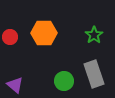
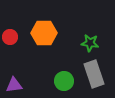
green star: moved 4 px left, 8 px down; rotated 30 degrees counterclockwise
purple triangle: moved 1 px left; rotated 48 degrees counterclockwise
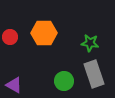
purple triangle: rotated 36 degrees clockwise
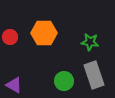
green star: moved 1 px up
gray rectangle: moved 1 px down
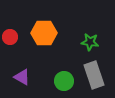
purple triangle: moved 8 px right, 8 px up
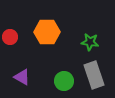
orange hexagon: moved 3 px right, 1 px up
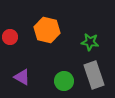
orange hexagon: moved 2 px up; rotated 15 degrees clockwise
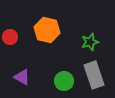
green star: rotated 24 degrees counterclockwise
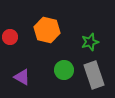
green circle: moved 11 px up
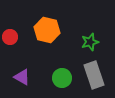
green circle: moved 2 px left, 8 px down
